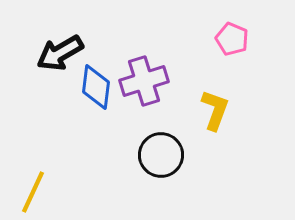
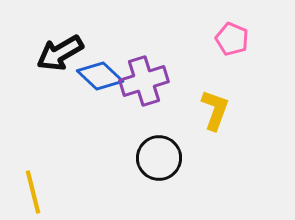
blue diamond: moved 4 px right, 11 px up; rotated 54 degrees counterclockwise
black circle: moved 2 px left, 3 px down
yellow line: rotated 39 degrees counterclockwise
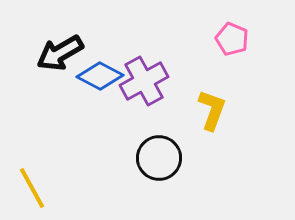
blue diamond: rotated 15 degrees counterclockwise
purple cross: rotated 12 degrees counterclockwise
yellow L-shape: moved 3 px left
yellow line: moved 1 px left, 4 px up; rotated 15 degrees counterclockwise
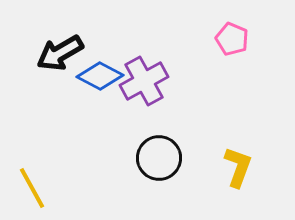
yellow L-shape: moved 26 px right, 57 px down
